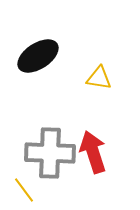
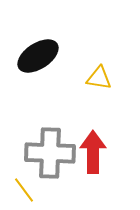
red arrow: rotated 18 degrees clockwise
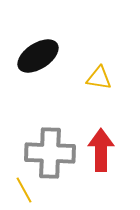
red arrow: moved 8 px right, 2 px up
yellow line: rotated 8 degrees clockwise
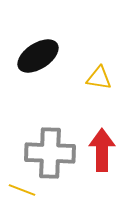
red arrow: moved 1 px right
yellow line: moved 2 px left; rotated 40 degrees counterclockwise
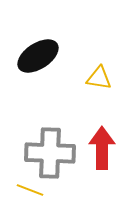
red arrow: moved 2 px up
yellow line: moved 8 px right
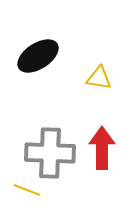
yellow line: moved 3 px left
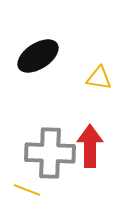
red arrow: moved 12 px left, 2 px up
